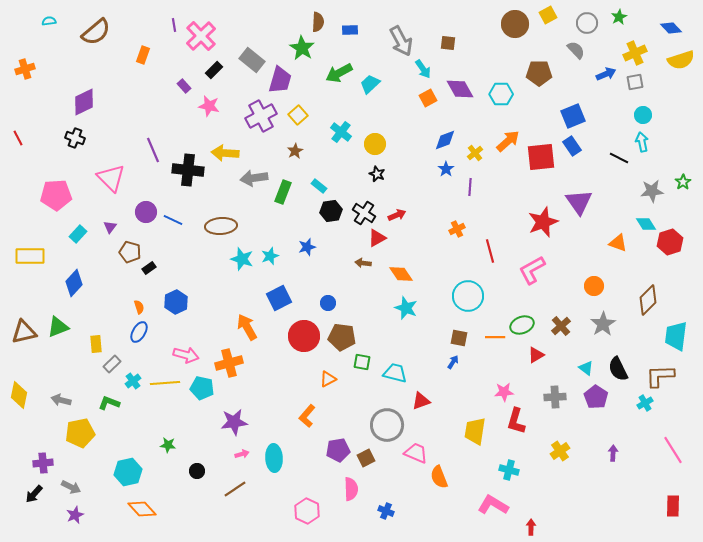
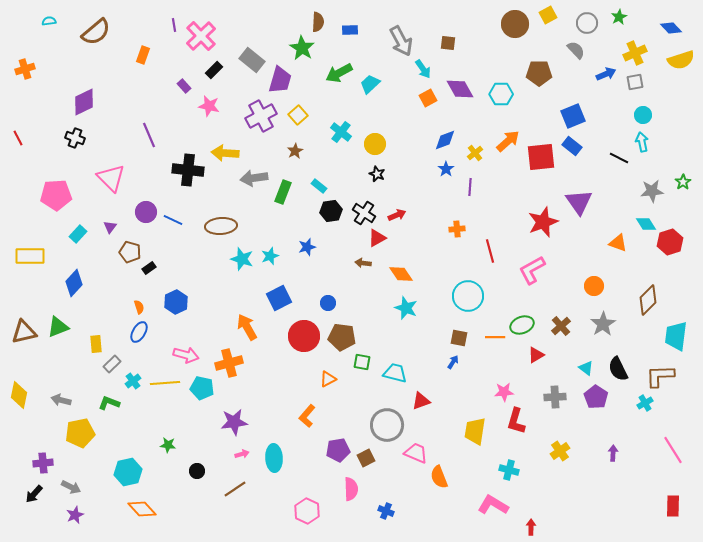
blue rectangle at (572, 146): rotated 18 degrees counterclockwise
purple line at (153, 150): moved 4 px left, 15 px up
orange cross at (457, 229): rotated 21 degrees clockwise
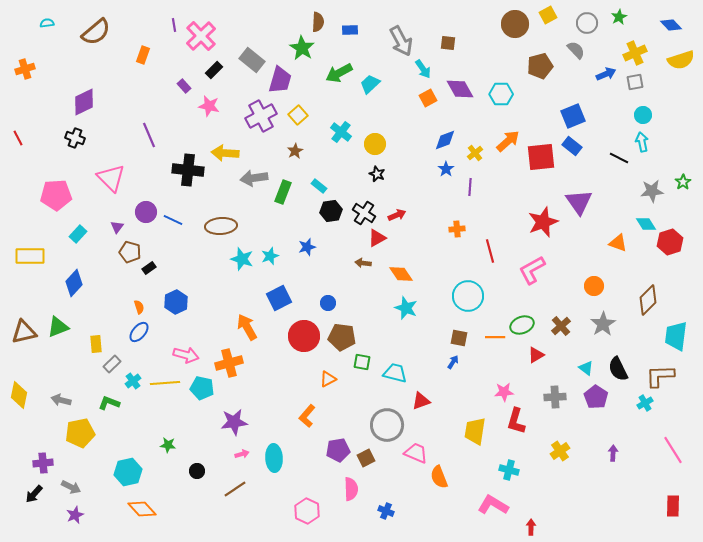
cyan semicircle at (49, 21): moved 2 px left, 2 px down
blue diamond at (671, 28): moved 3 px up
brown pentagon at (539, 73): moved 1 px right, 7 px up; rotated 15 degrees counterclockwise
purple triangle at (110, 227): moved 7 px right
blue ellipse at (139, 332): rotated 10 degrees clockwise
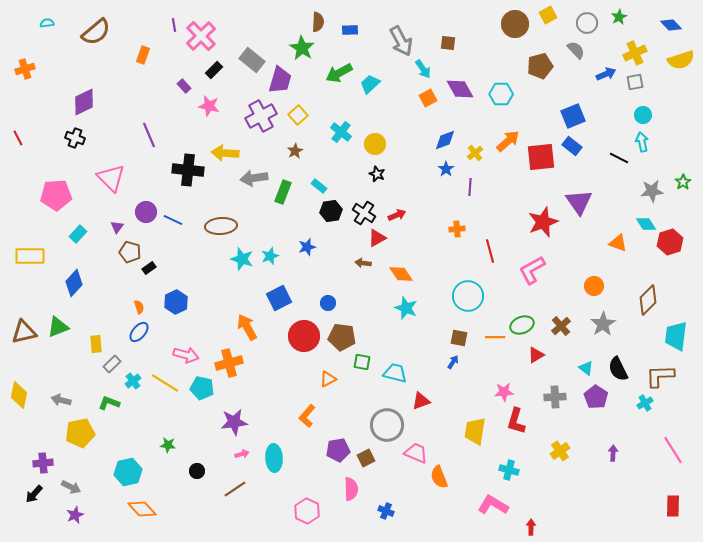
yellow line at (165, 383): rotated 36 degrees clockwise
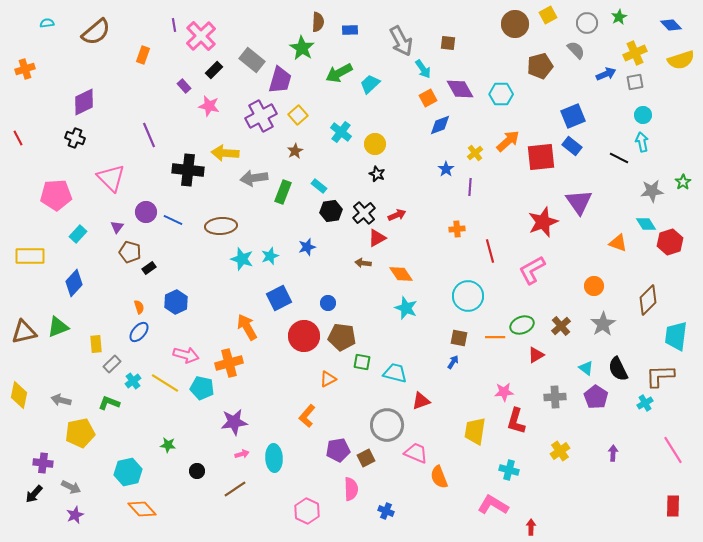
blue diamond at (445, 140): moved 5 px left, 15 px up
black cross at (364, 213): rotated 15 degrees clockwise
purple cross at (43, 463): rotated 12 degrees clockwise
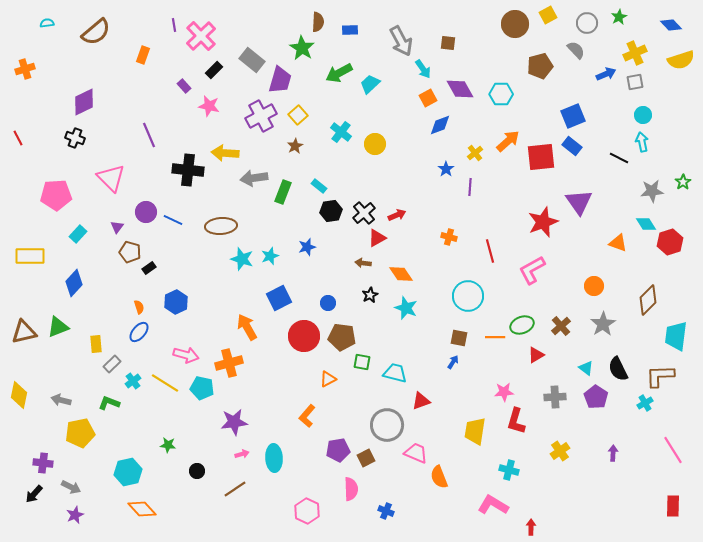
brown star at (295, 151): moved 5 px up
black star at (377, 174): moved 7 px left, 121 px down; rotated 21 degrees clockwise
orange cross at (457, 229): moved 8 px left, 8 px down; rotated 21 degrees clockwise
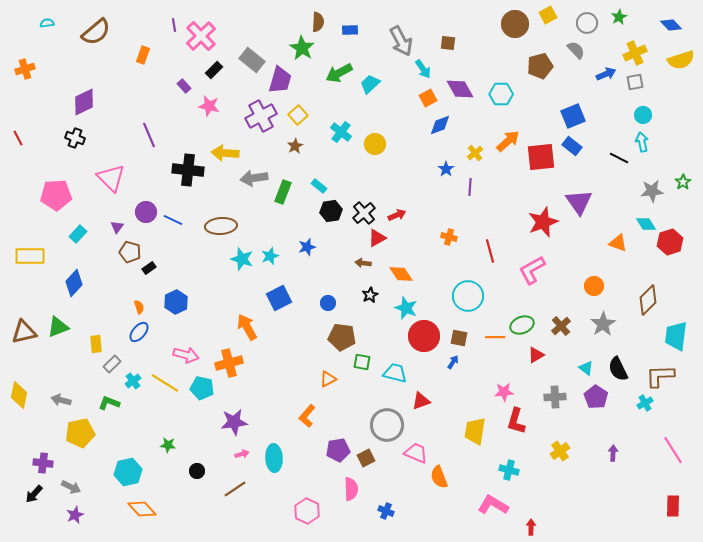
red circle at (304, 336): moved 120 px right
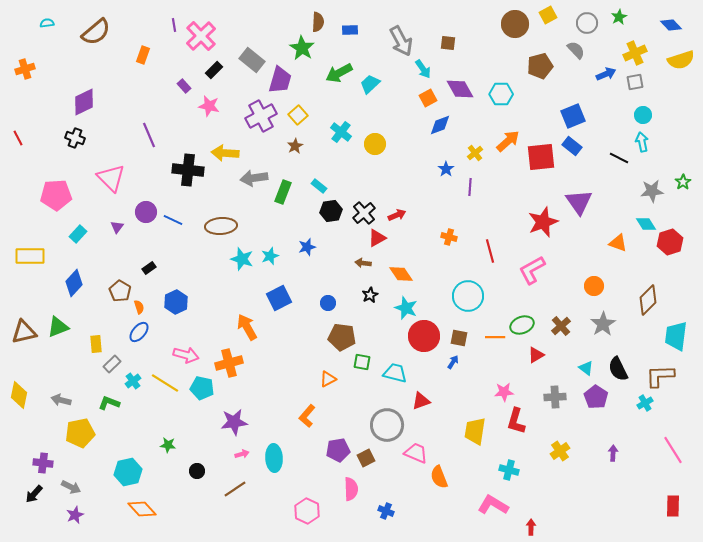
brown pentagon at (130, 252): moved 10 px left, 39 px down; rotated 15 degrees clockwise
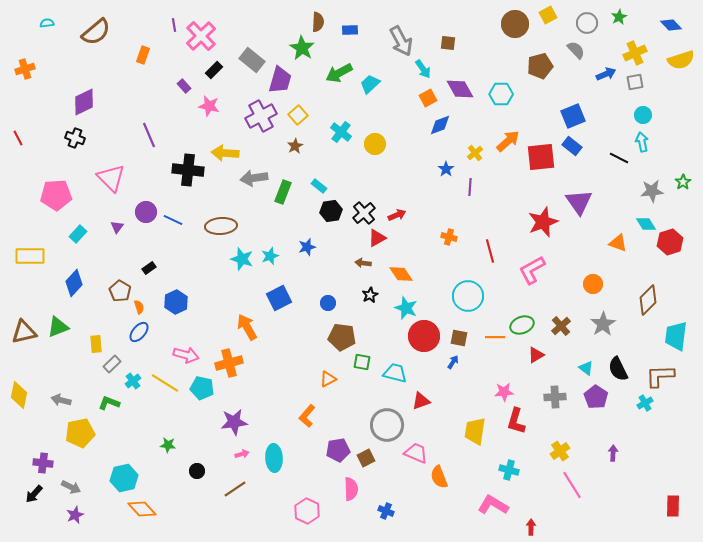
orange circle at (594, 286): moved 1 px left, 2 px up
pink line at (673, 450): moved 101 px left, 35 px down
cyan hexagon at (128, 472): moved 4 px left, 6 px down
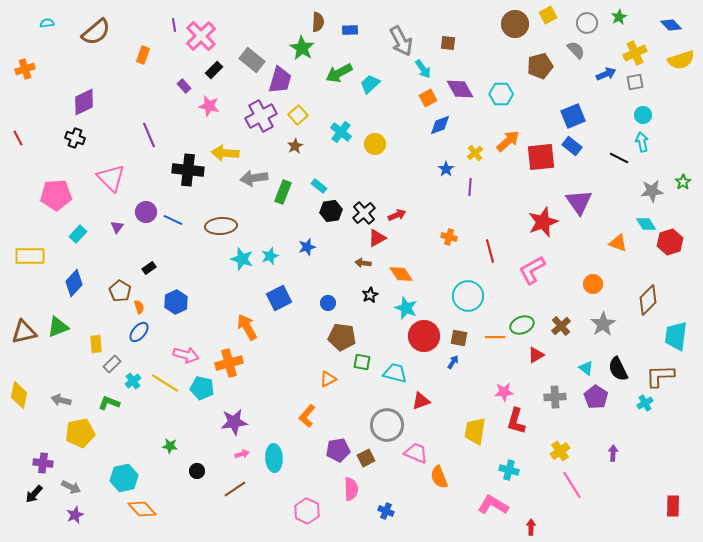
green star at (168, 445): moved 2 px right, 1 px down
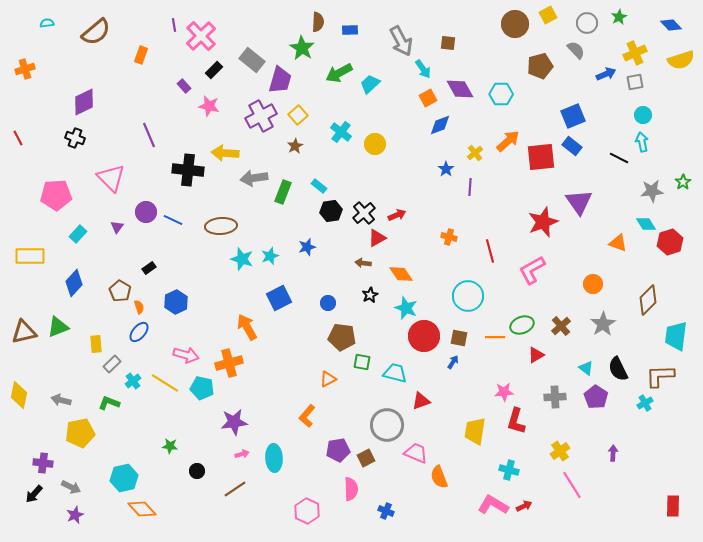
orange rectangle at (143, 55): moved 2 px left
red arrow at (531, 527): moved 7 px left, 21 px up; rotated 63 degrees clockwise
